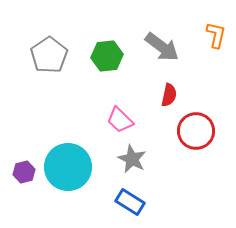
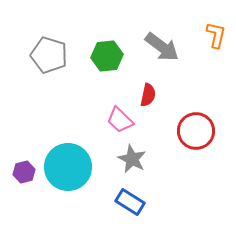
gray pentagon: rotated 21 degrees counterclockwise
red semicircle: moved 21 px left
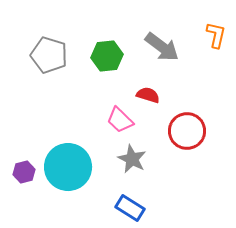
red semicircle: rotated 85 degrees counterclockwise
red circle: moved 9 px left
blue rectangle: moved 6 px down
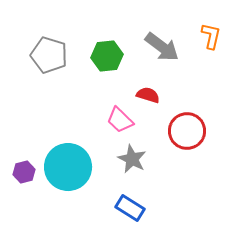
orange L-shape: moved 5 px left, 1 px down
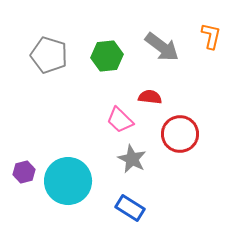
red semicircle: moved 2 px right, 2 px down; rotated 10 degrees counterclockwise
red circle: moved 7 px left, 3 px down
cyan circle: moved 14 px down
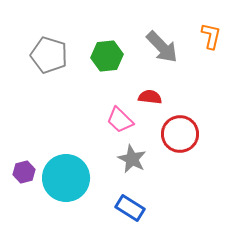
gray arrow: rotated 9 degrees clockwise
cyan circle: moved 2 px left, 3 px up
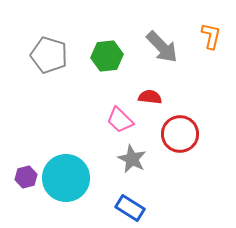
purple hexagon: moved 2 px right, 5 px down
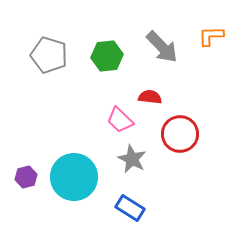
orange L-shape: rotated 104 degrees counterclockwise
cyan circle: moved 8 px right, 1 px up
